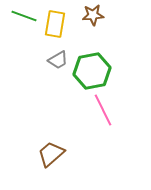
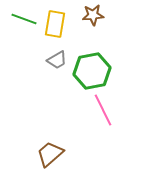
green line: moved 3 px down
gray trapezoid: moved 1 px left
brown trapezoid: moved 1 px left
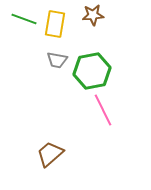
gray trapezoid: rotated 40 degrees clockwise
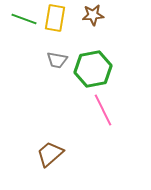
yellow rectangle: moved 6 px up
green hexagon: moved 1 px right, 2 px up
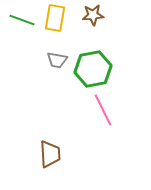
green line: moved 2 px left, 1 px down
brown trapezoid: rotated 128 degrees clockwise
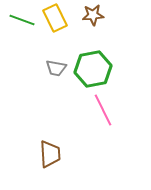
yellow rectangle: rotated 36 degrees counterclockwise
gray trapezoid: moved 1 px left, 8 px down
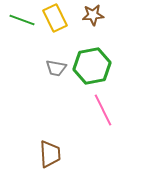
green hexagon: moved 1 px left, 3 px up
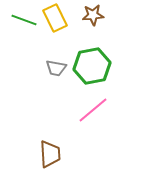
green line: moved 2 px right
pink line: moved 10 px left; rotated 76 degrees clockwise
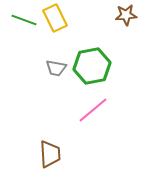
brown star: moved 33 px right
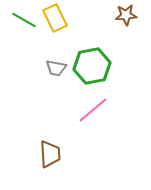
green line: rotated 10 degrees clockwise
